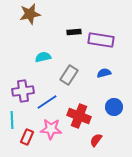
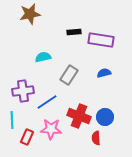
blue circle: moved 9 px left, 10 px down
red semicircle: moved 2 px up; rotated 40 degrees counterclockwise
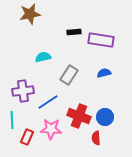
blue line: moved 1 px right
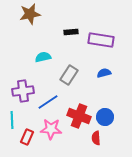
black rectangle: moved 3 px left
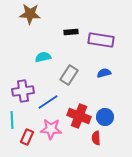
brown star: rotated 15 degrees clockwise
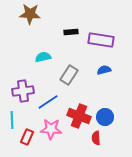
blue semicircle: moved 3 px up
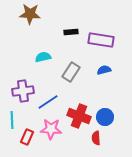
gray rectangle: moved 2 px right, 3 px up
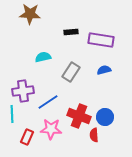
cyan line: moved 6 px up
red semicircle: moved 2 px left, 3 px up
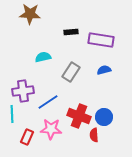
blue circle: moved 1 px left
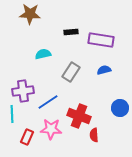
cyan semicircle: moved 3 px up
blue circle: moved 16 px right, 9 px up
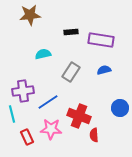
brown star: moved 1 px down; rotated 10 degrees counterclockwise
cyan line: rotated 12 degrees counterclockwise
red rectangle: rotated 49 degrees counterclockwise
